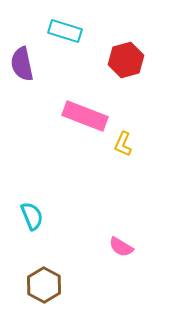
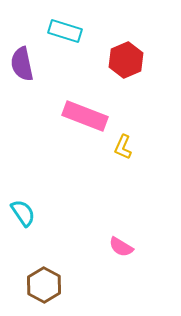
red hexagon: rotated 8 degrees counterclockwise
yellow L-shape: moved 3 px down
cyan semicircle: moved 9 px left, 3 px up; rotated 12 degrees counterclockwise
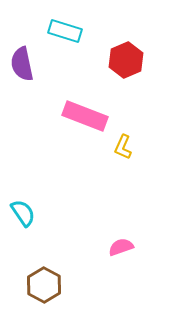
pink semicircle: rotated 130 degrees clockwise
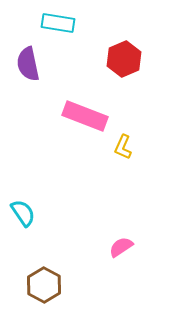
cyan rectangle: moved 7 px left, 8 px up; rotated 8 degrees counterclockwise
red hexagon: moved 2 px left, 1 px up
purple semicircle: moved 6 px right
pink semicircle: rotated 15 degrees counterclockwise
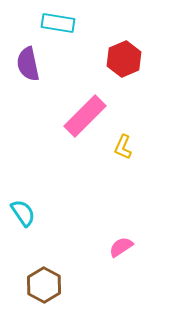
pink rectangle: rotated 66 degrees counterclockwise
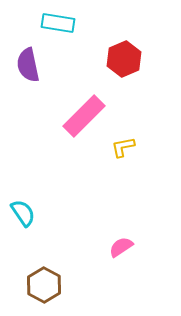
purple semicircle: moved 1 px down
pink rectangle: moved 1 px left
yellow L-shape: rotated 55 degrees clockwise
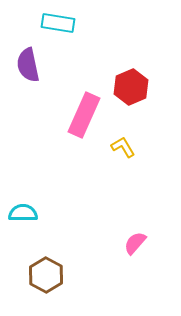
red hexagon: moved 7 px right, 28 px down
pink rectangle: moved 1 px up; rotated 21 degrees counterclockwise
yellow L-shape: rotated 70 degrees clockwise
cyan semicircle: rotated 56 degrees counterclockwise
pink semicircle: moved 14 px right, 4 px up; rotated 15 degrees counterclockwise
brown hexagon: moved 2 px right, 10 px up
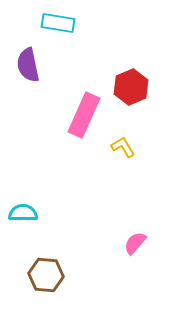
brown hexagon: rotated 24 degrees counterclockwise
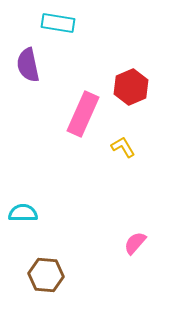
pink rectangle: moved 1 px left, 1 px up
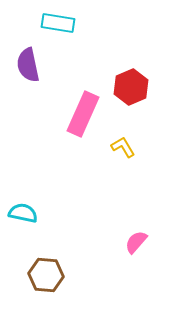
cyan semicircle: rotated 12 degrees clockwise
pink semicircle: moved 1 px right, 1 px up
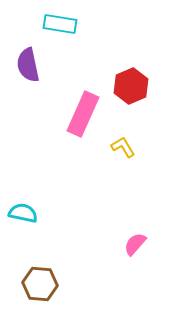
cyan rectangle: moved 2 px right, 1 px down
red hexagon: moved 1 px up
pink semicircle: moved 1 px left, 2 px down
brown hexagon: moved 6 px left, 9 px down
